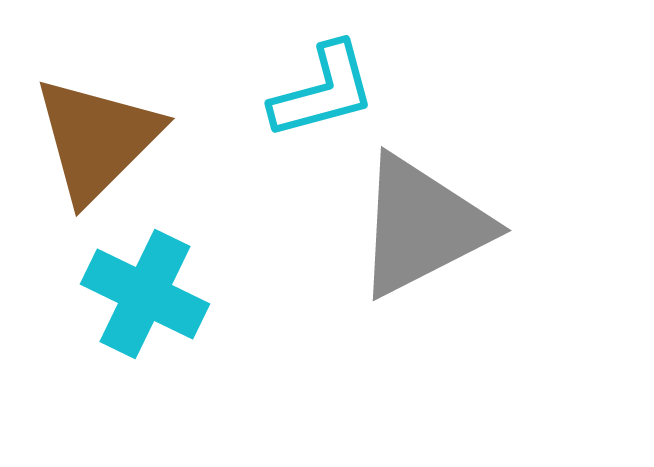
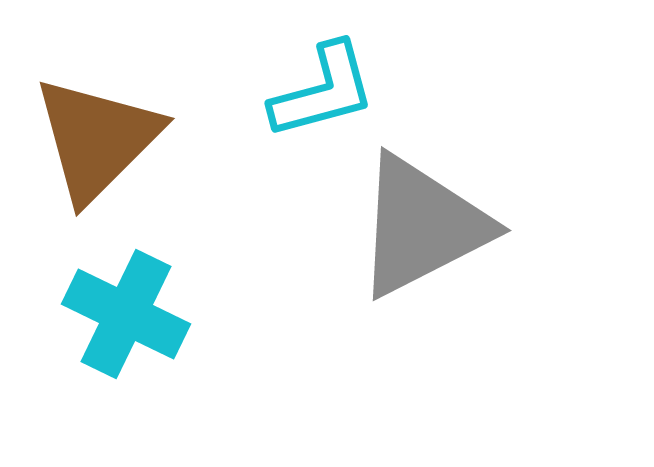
cyan cross: moved 19 px left, 20 px down
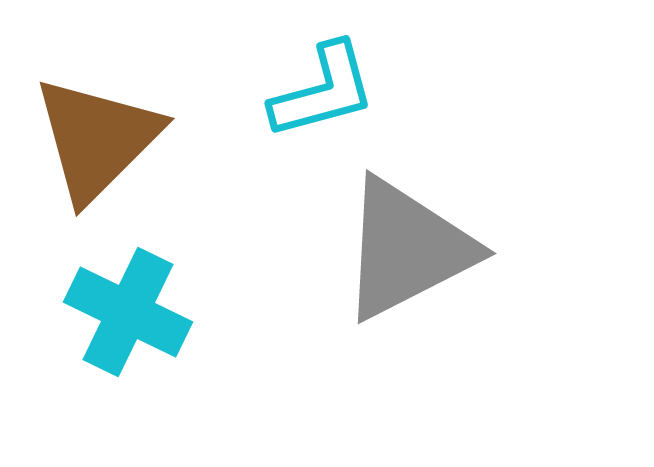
gray triangle: moved 15 px left, 23 px down
cyan cross: moved 2 px right, 2 px up
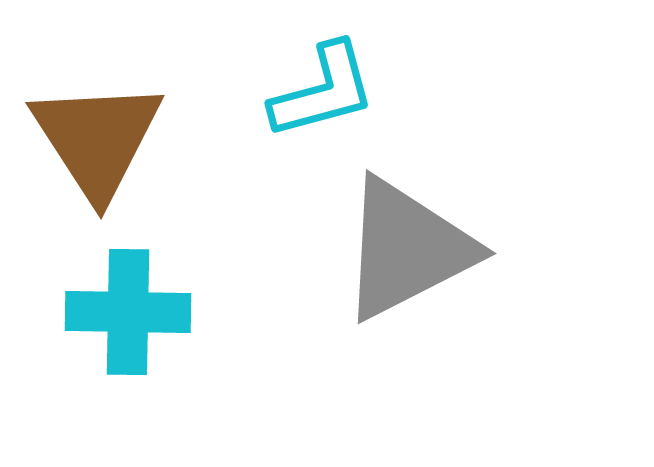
brown triangle: rotated 18 degrees counterclockwise
cyan cross: rotated 25 degrees counterclockwise
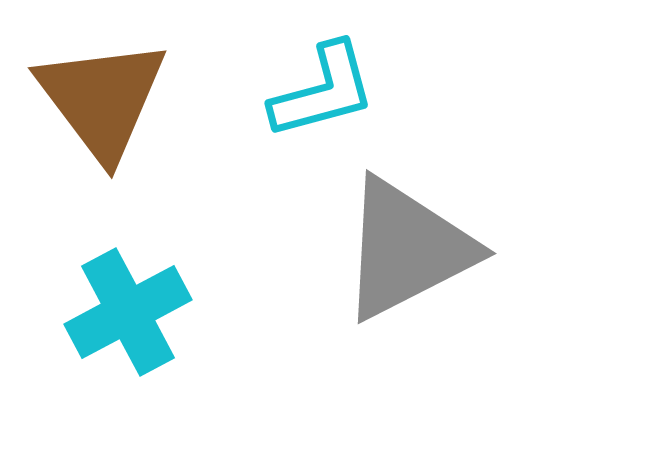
brown triangle: moved 5 px right, 40 px up; rotated 4 degrees counterclockwise
cyan cross: rotated 29 degrees counterclockwise
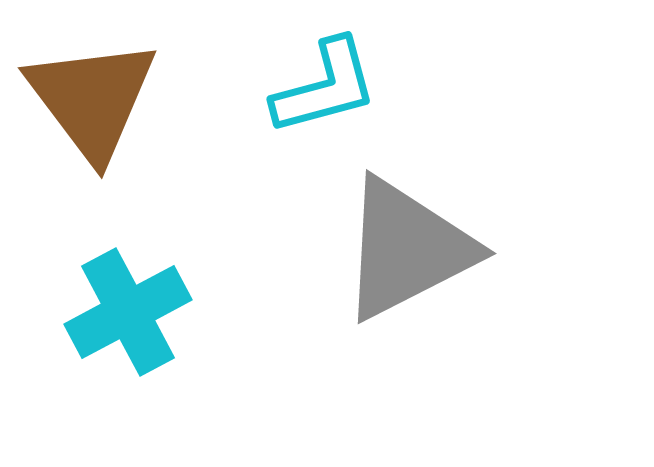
cyan L-shape: moved 2 px right, 4 px up
brown triangle: moved 10 px left
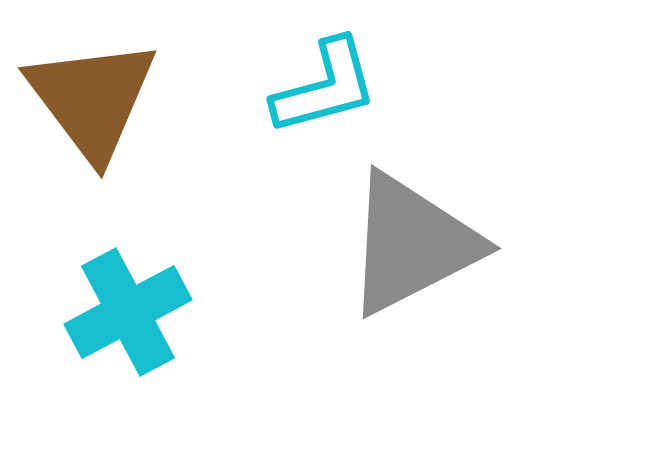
gray triangle: moved 5 px right, 5 px up
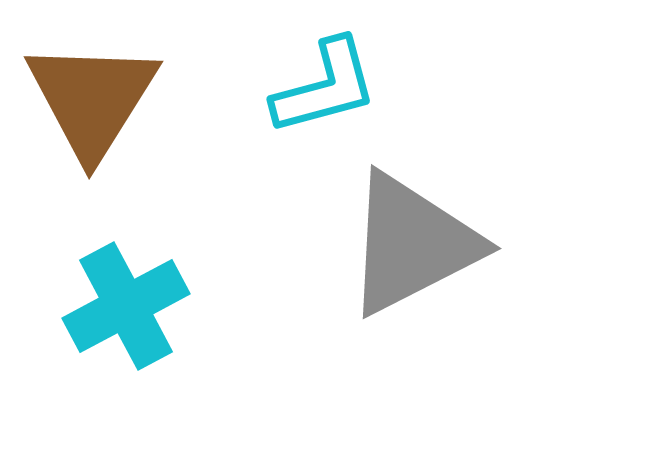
brown triangle: rotated 9 degrees clockwise
cyan cross: moved 2 px left, 6 px up
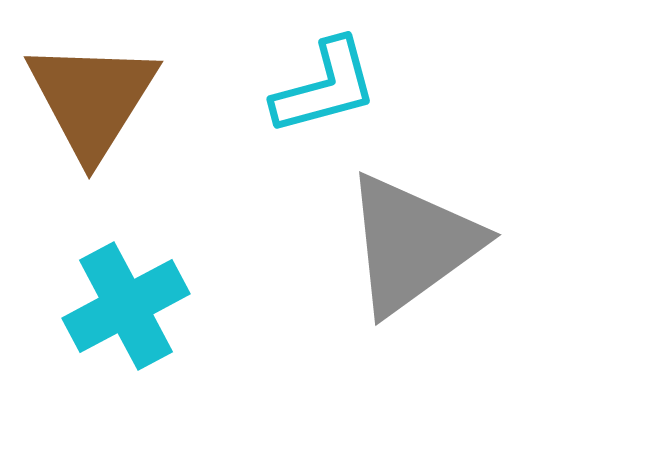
gray triangle: rotated 9 degrees counterclockwise
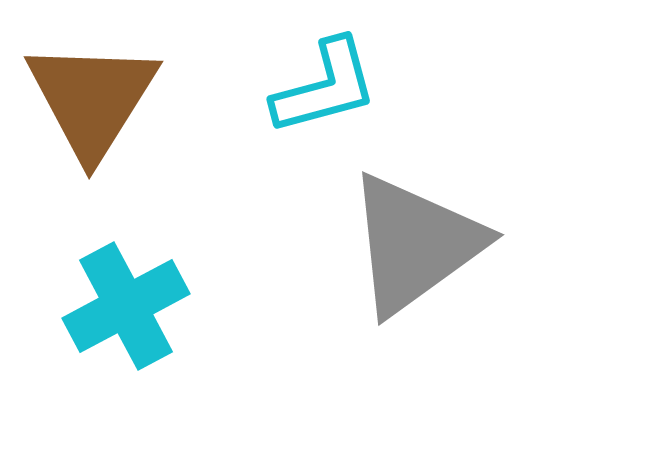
gray triangle: moved 3 px right
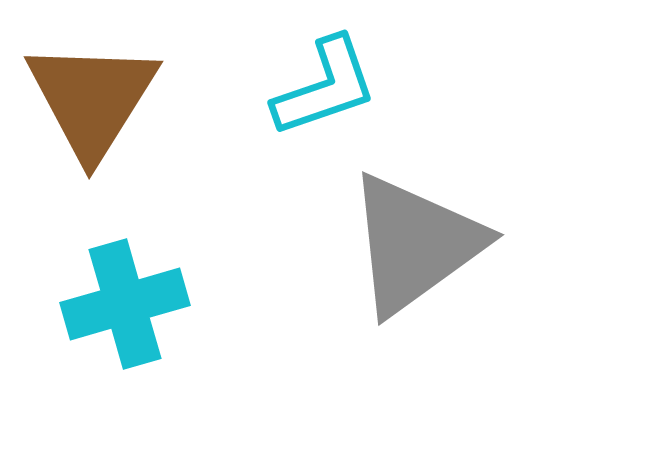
cyan L-shape: rotated 4 degrees counterclockwise
cyan cross: moved 1 px left, 2 px up; rotated 12 degrees clockwise
